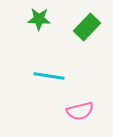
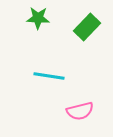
green star: moved 1 px left, 1 px up
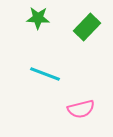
cyan line: moved 4 px left, 2 px up; rotated 12 degrees clockwise
pink semicircle: moved 1 px right, 2 px up
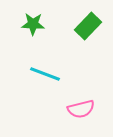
green star: moved 5 px left, 6 px down
green rectangle: moved 1 px right, 1 px up
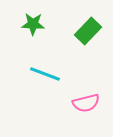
green rectangle: moved 5 px down
pink semicircle: moved 5 px right, 6 px up
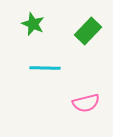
green star: rotated 20 degrees clockwise
cyan line: moved 6 px up; rotated 20 degrees counterclockwise
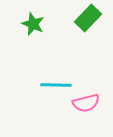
green rectangle: moved 13 px up
cyan line: moved 11 px right, 17 px down
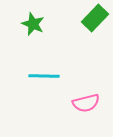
green rectangle: moved 7 px right
cyan line: moved 12 px left, 9 px up
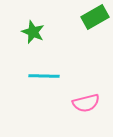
green rectangle: moved 1 px up; rotated 16 degrees clockwise
green star: moved 8 px down
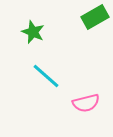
cyan line: moved 2 px right; rotated 40 degrees clockwise
